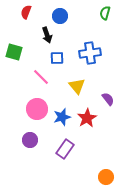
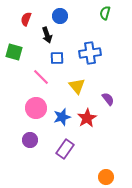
red semicircle: moved 7 px down
pink circle: moved 1 px left, 1 px up
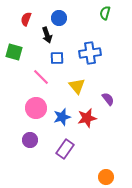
blue circle: moved 1 px left, 2 px down
red star: rotated 18 degrees clockwise
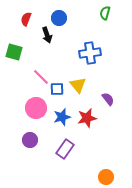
blue square: moved 31 px down
yellow triangle: moved 1 px right, 1 px up
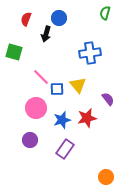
black arrow: moved 1 px left, 1 px up; rotated 35 degrees clockwise
blue star: moved 3 px down
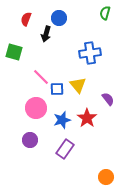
red star: rotated 24 degrees counterclockwise
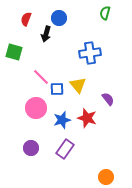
red star: rotated 18 degrees counterclockwise
purple circle: moved 1 px right, 8 px down
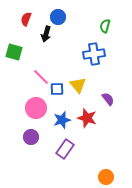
green semicircle: moved 13 px down
blue circle: moved 1 px left, 1 px up
blue cross: moved 4 px right, 1 px down
purple circle: moved 11 px up
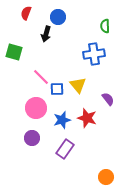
red semicircle: moved 6 px up
green semicircle: rotated 16 degrees counterclockwise
purple circle: moved 1 px right, 1 px down
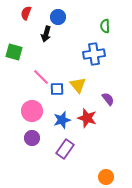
pink circle: moved 4 px left, 3 px down
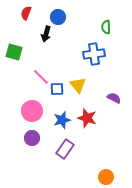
green semicircle: moved 1 px right, 1 px down
purple semicircle: moved 6 px right, 1 px up; rotated 24 degrees counterclockwise
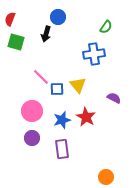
red semicircle: moved 16 px left, 6 px down
green semicircle: rotated 144 degrees counterclockwise
green square: moved 2 px right, 10 px up
red star: moved 1 px left, 1 px up; rotated 12 degrees clockwise
purple rectangle: moved 3 px left; rotated 42 degrees counterclockwise
